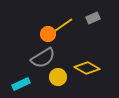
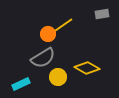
gray rectangle: moved 9 px right, 4 px up; rotated 16 degrees clockwise
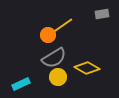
orange circle: moved 1 px down
gray semicircle: moved 11 px right
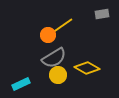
yellow circle: moved 2 px up
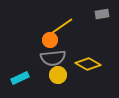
orange circle: moved 2 px right, 5 px down
gray semicircle: moved 1 px left; rotated 25 degrees clockwise
yellow diamond: moved 1 px right, 4 px up
cyan rectangle: moved 1 px left, 6 px up
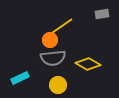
yellow circle: moved 10 px down
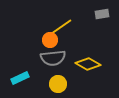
yellow line: moved 1 px left, 1 px down
yellow circle: moved 1 px up
